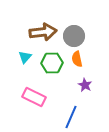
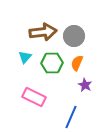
orange semicircle: moved 4 px down; rotated 35 degrees clockwise
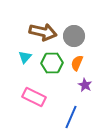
brown arrow: rotated 20 degrees clockwise
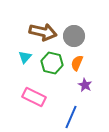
green hexagon: rotated 15 degrees clockwise
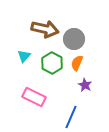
brown arrow: moved 2 px right, 3 px up
gray circle: moved 3 px down
cyan triangle: moved 1 px left, 1 px up
green hexagon: rotated 15 degrees clockwise
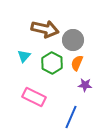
gray circle: moved 1 px left, 1 px down
purple star: rotated 24 degrees counterclockwise
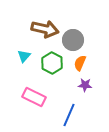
orange semicircle: moved 3 px right
blue line: moved 2 px left, 2 px up
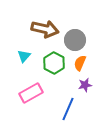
gray circle: moved 2 px right
green hexagon: moved 2 px right
purple star: rotated 16 degrees counterclockwise
pink rectangle: moved 3 px left, 4 px up; rotated 55 degrees counterclockwise
blue line: moved 1 px left, 6 px up
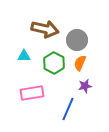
gray circle: moved 2 px right
cyan triangle: rotated 48 degrees clockwise
purple star: moved 1 px down
pink rectangle: moved 1 px right; rotated 20 degrees clockwise
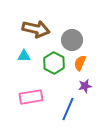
brown arrow: moved 9 px left
gray circle: moved 5 px left
pink rectangle: moved 1 px left, 4 px down
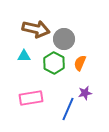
gray circle: moved 8 px left, 1 px up
purple star: moved 7 px down
pink rectangle: moved 1 px down
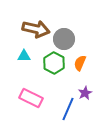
purple star: rotated 16 degrees counterclockwise
pink rectangle: rotated 35 degrees clockwise
